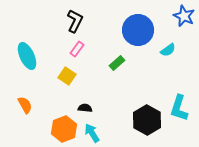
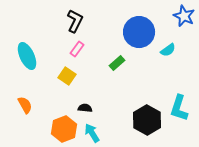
blue circle: moved 1 px right, 2 px down
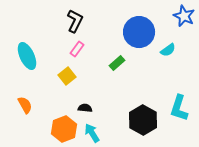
yellow square: rotated 18 degrees clockwise
black hexagon: moved 4 px left
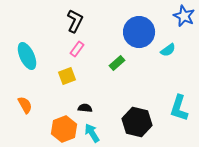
yellow square: rotated 18 degrees clockwise
black hexagon: moved 6 px left, 2 px down; rotated 16 degrees counterclockwise
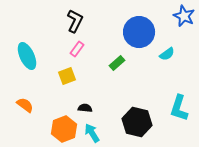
cyan semicircle: moved 1 px left, 4 px down
orange semicircle: rotated 24 degrees counterclockwise
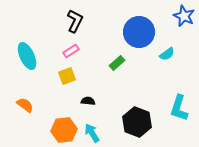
pink rectangle: moved 6 px left, 2 px down; rotated 21 degrees clockwise
black semicircle: moved 3 px right, 7 px up
black hexagon: rotated 8 degrees clockwise
orange hexagon: moved 1 px down; rotated 15 degrees clockwise
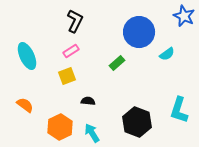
cyan L-shape: moved 2 px down
orange hexagon: moved 4 px left, 3 px up; rotated 20 degrees counterclockwise
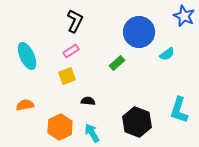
orange semicircle: rotated 48 degrees counterclockwise
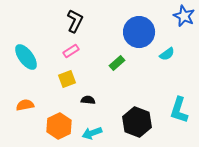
cyan ellipse: moved 1 px left, 1 px down; rotated 12 degrees counterclockwise
yellow square: moved 3 px down
black semicircle: moved 1 px up
orange hexagon: moved 1 px left, 1 px up
cyan arrow: rotated 78 degrees counterclockwise
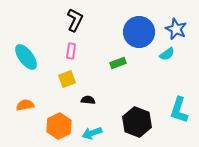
blue star: moved 8 px left, 13 px down
black L-shape: moved 1 px up
pink rectangle: rotated 49 degrees counterclockwise
green rectangle: moved 1 px right; rotated 21 degrees clockwise
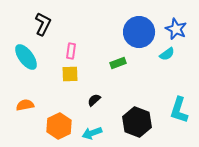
black L-shape: moved 32 px left, 4 px down
yellow square: moved 3 px right, 5 px up; rotated 18 degrees clockwise
black semicircle: moved 6 px right; rotated 48 degrees counterclockwise
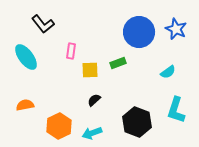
black L-shape: rotated 115 degrees clockwise
cyan semicircle: moved 1 px right, 18 px down
yellow square: moved 20 px right, 4 px up
cyan L-shape: moved 3 px left
